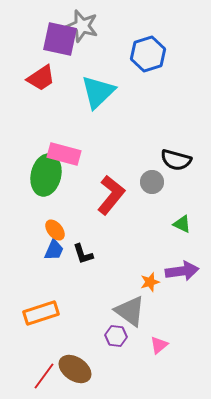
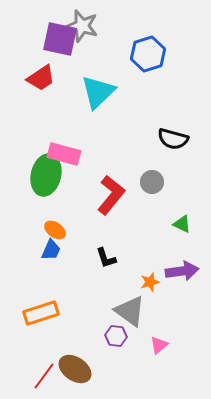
black semicircle: moved 3 px left, 21 px up
orange ellipse: rotated 15 degrees counterclockwise
blue trapezoid: moved 3 px left
black L-shape: moved 23 px right, 4 px down
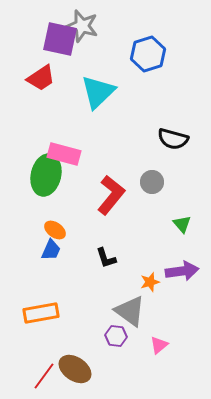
green triangle: rotated 24 degrees clockwise
orange rectangle: rotated 8 degrees clockwise
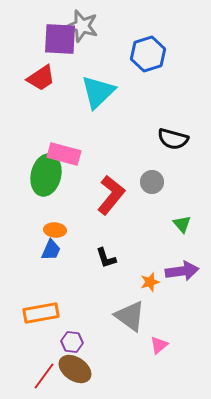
purple square: rotated 9 degrees counterclockwise
orange ellipse: rotated 30 degrees counterclockwise
gray triangle: moved 5 px down
purple hexagon: moved 44 px left, 6 px down
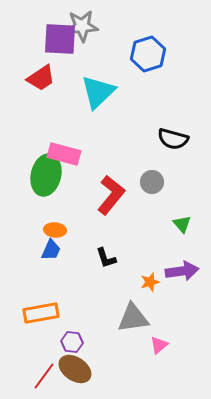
gray star: rotated 20 degrees counterclockwise
gray triangle: moved 3 px right, 2 px down; rotated 44 degrees counterclockwise
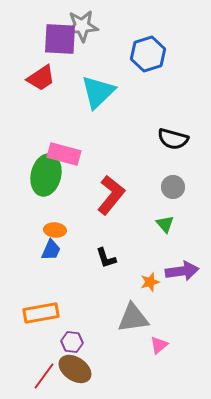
gray circle: moved 21 px right, 5 px down
green triangle: moved 17 px left
